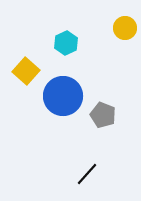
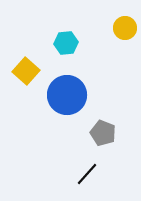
cyan hexagon: rotated 20 degrees clockwise
blue circle: moved 4 px right, 1 px up
gray pentagon: moved 18 px down
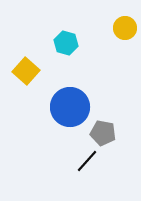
cyan hexagon: rotated 20 degrees clockwise
blue circle: moved 3 px right, 12 px down
gray pentagon: rotated 10 degrees counterclockwise
black line: moved 13 px up
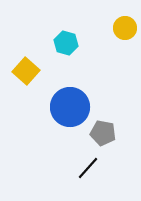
black line: moved 1 px right, 7 px down
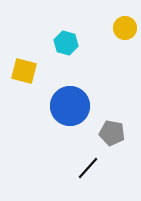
yellow square: moved 2 px left; rotated 28 degrees counterclockwise
blue circle: moved 1 px up
gray pentagon: moved 9 px right
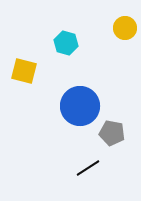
blue circle: moved 10 px right
black line: rotated 15 degrees clockwise
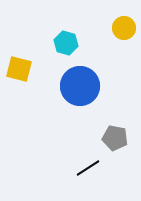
yellow circle: moved 1 px left
yellow square: moved 5 px left, 2 px up
blue circle: moved 20 px up
gray pentagon: moved 3 px right, 5 px down
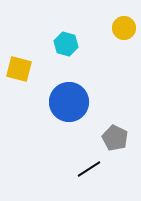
cyan hexagon: moved 1 px down
blue circle: moved 11 px left, 16 px down
gray pentagon: rotated 15 degrees clockwise
black line: moved 1 px right, 1 px down
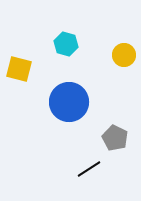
yellow circle: moved 27 px down
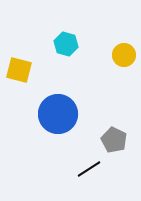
yellow square: moved 1 px down
blue circle: moved 11 px left, 12 px down
gray pentagon: moved 1 px left, 2 px down
